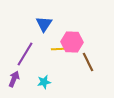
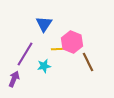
pink hexagon: rotated 20 degrees clockwise
cyan star: moved 16 px up
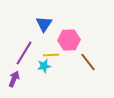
pink hexagon: moved 3 px left, 2 px up; rotated 25 degrees counterclockwise
yellow line: moved 8 px left, 6 px down
purple line: moved 1 px left, 1 px up
brown line: rotated 12 degrees counterclockwise
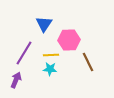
brown line: rotated 12 degrees clockwise
cyan star: moved 6 px right, 3 px down; rotated 16 degrees clockwise
purple arrow: moved 2 px right, 1 px down
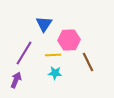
yellow line: moved 2 px right
cyan star: moved 5 px right, 4 px down
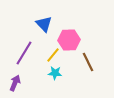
blue triangle: rotated 18 degrees counterclockwise
yellow line: rotated 49 degrees counterclockwise
purple arrow: moved 1 px left, 3 px down
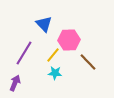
brown line: rotated 18 degrees counterclockwise
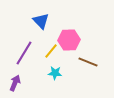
blue triangle: moved 3 px left, 3 px up
yellow line: moved 2 px left, 4 px up
brown line: rotated 24 degrees counterclockwise
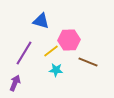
blue triangle: rotated 30 degrees counterclockwise
yellow line: rotated 14 degrees clockwise
cyan star: moved 1 px right, 3 px up
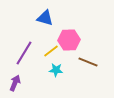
blue triangle: moved 4 px right, 3 px up
